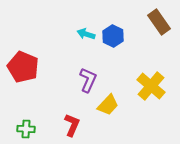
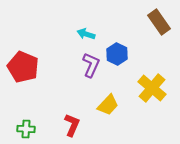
blue hexagon: moved 4 px right, 18 px down
purple L-shape: moved 3 px right, 15 px up
yellow cross: moved 1 px right, 2 px down
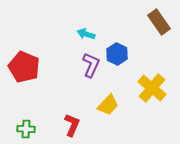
red pentagon: moved 1 px right
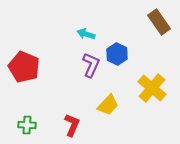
green cross: moved 1 px right, 4 px up
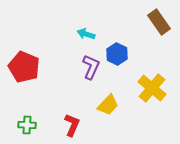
purple L-shape: moved 2 px down
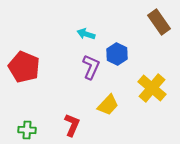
green cross: moved 5 px down
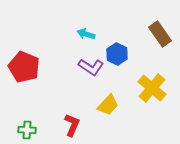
brown rectangle: moved 1 px right, 12 px down
purple L-shape: rotated 100 degrees clockwise
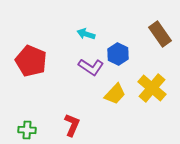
blue hexagon: moved 1 px right
red pentagon: moved 7 px right, 6 px up
yellow trapezoid: moved 7 px right, 11 px up
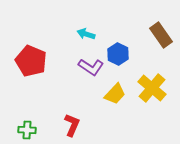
brown rectangle: moved 1 px right, 1 px down
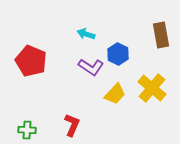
brown rectangle: rotated 25 degrees clockwise
